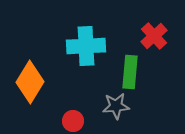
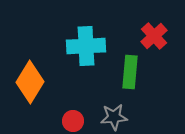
gray star: moved 2 px left, 11 px down
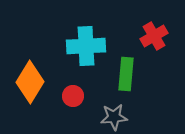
red cross: rotated 12 degrees clockwise
green rectangle: moved 4 px left, 2 px down
red circle: moved 25 px up
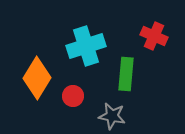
red cross: rotated 36 degrees counterclockwise
cyan cross: rotated 15 degrees counterclockwise
orange diamond: moved 7 px right, 4 px up
gray star: moved 2 px left, 1 px up; rotated 16 degrees clockwise
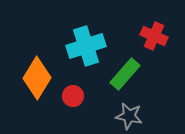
green rectangle: moved 1 px left; rotated 36 degrees clockwise
gray star: moved 17 px right
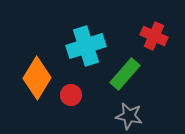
red circle: moved 2 px left, 1 px up
